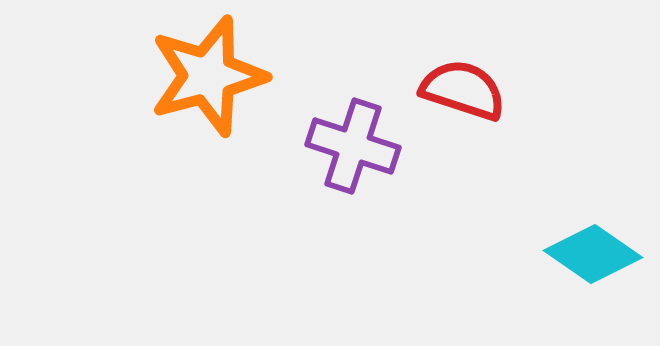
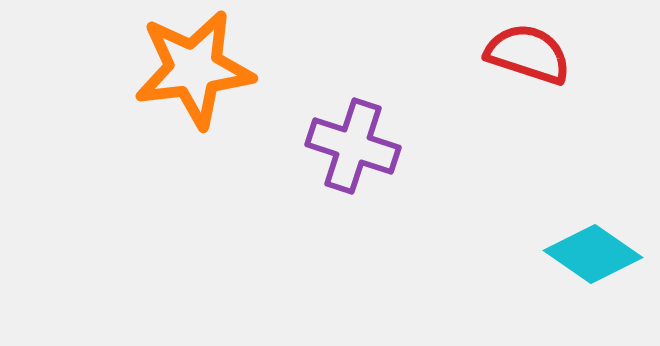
orange star: moved 14 px left, 7 px up; rotated 8 degrees clockwise
red semicircle: moved 65 px right, 36 px up
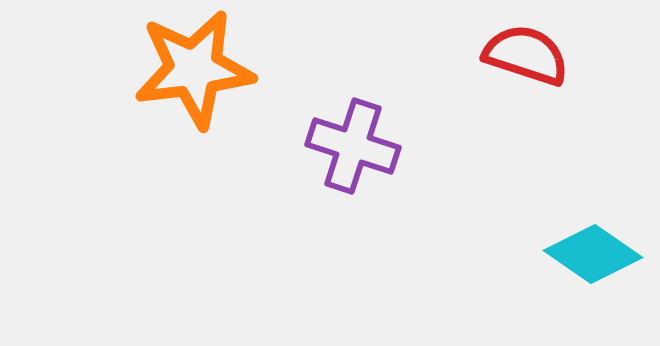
red semicircle: moved 2 px left, 1 px down
